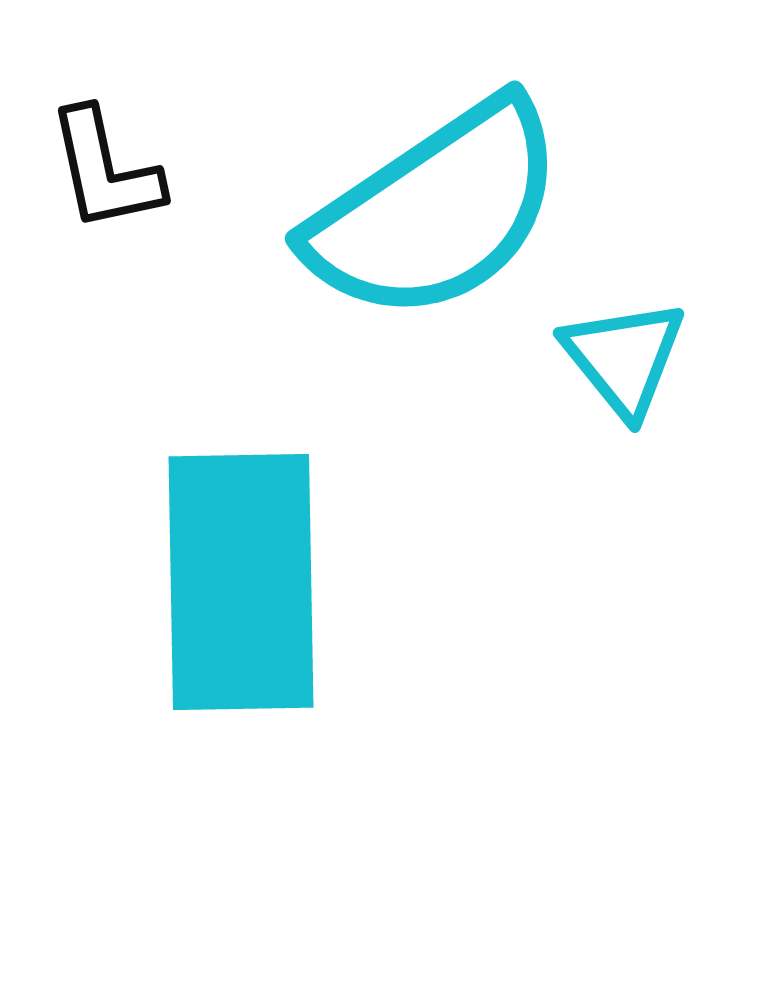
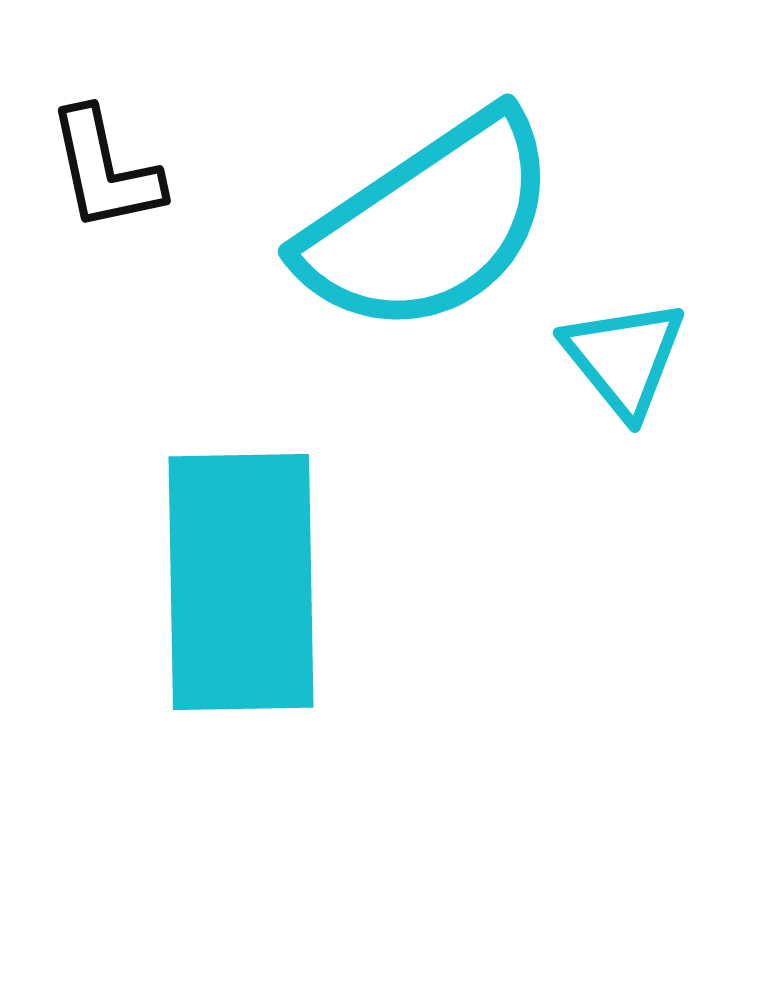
cyan semicircle: moved 7 px left, 13 px down
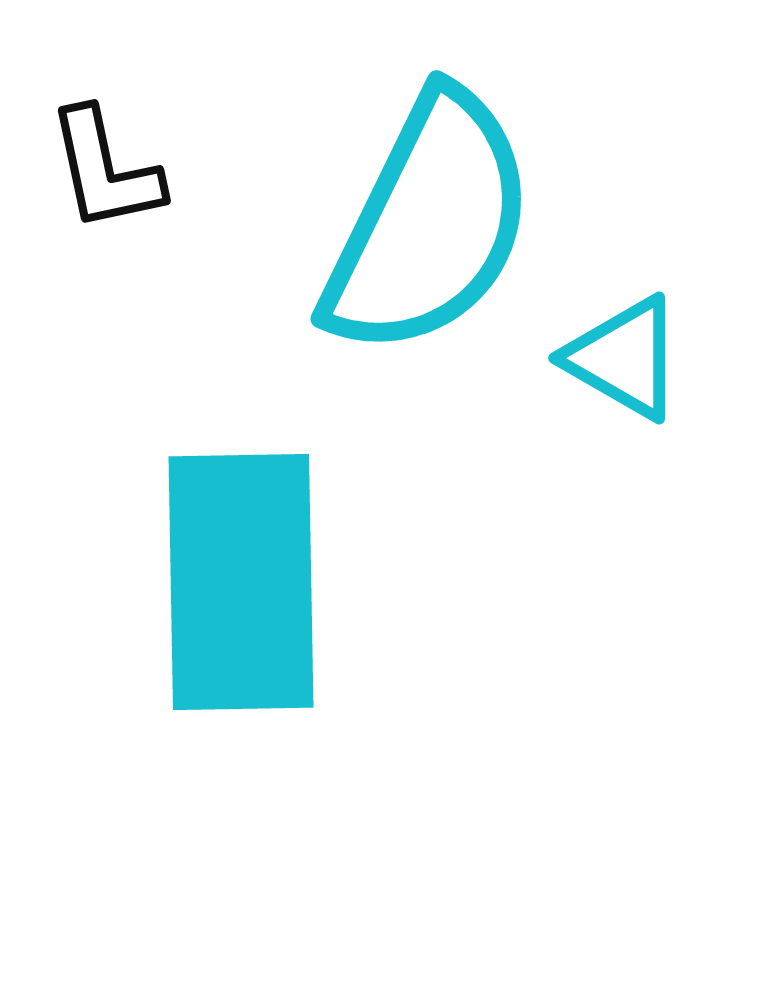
cyan semicircle: rotated 30 degrees counterclockwise
cyan triangle: rotated 21 degrees counterclockwise
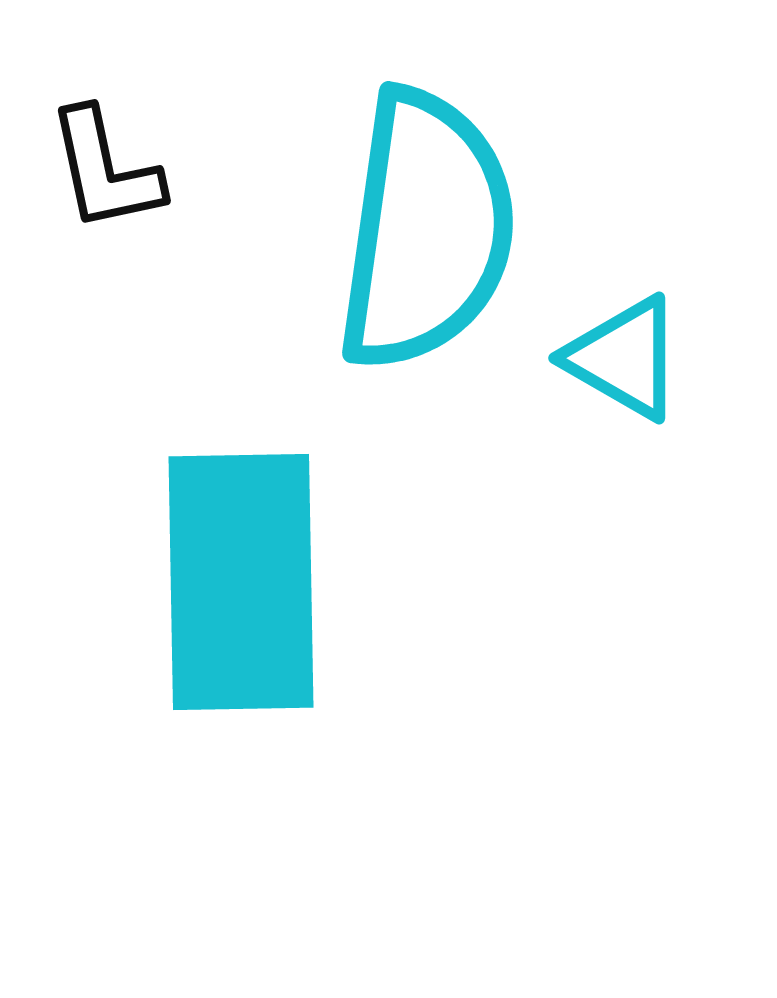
cyan semicircle: moved 3 px left, 6 px down; rotated 18 degrees counterclockwise
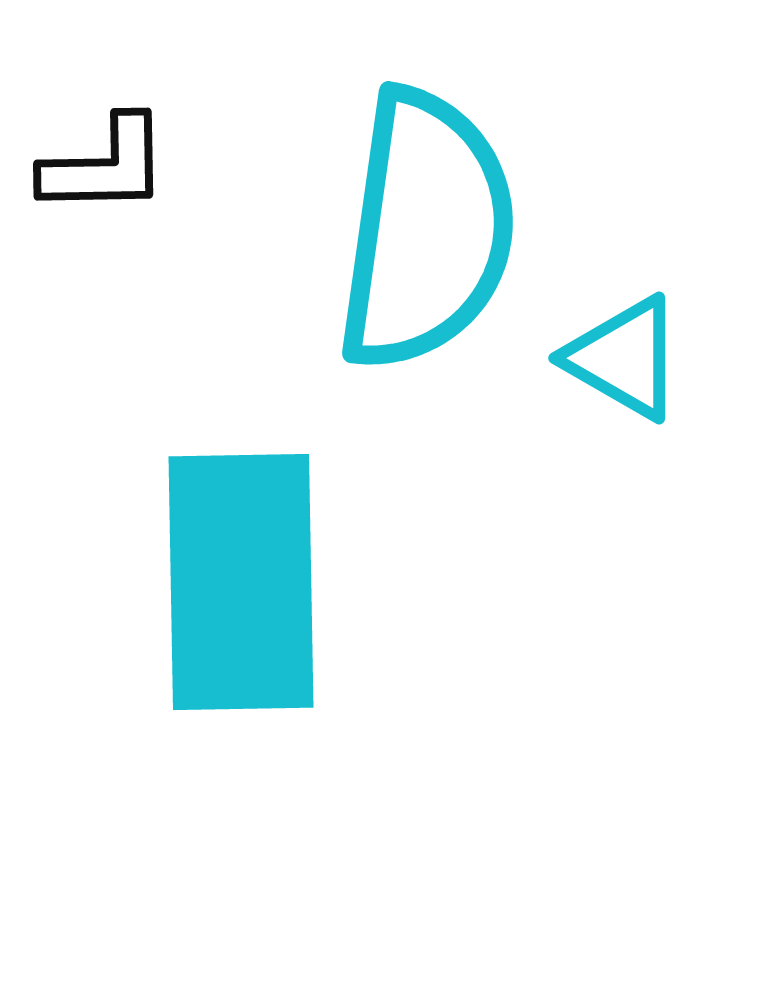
black L-shape: moved 4 px up; rotated 79 degrees counterclockwise
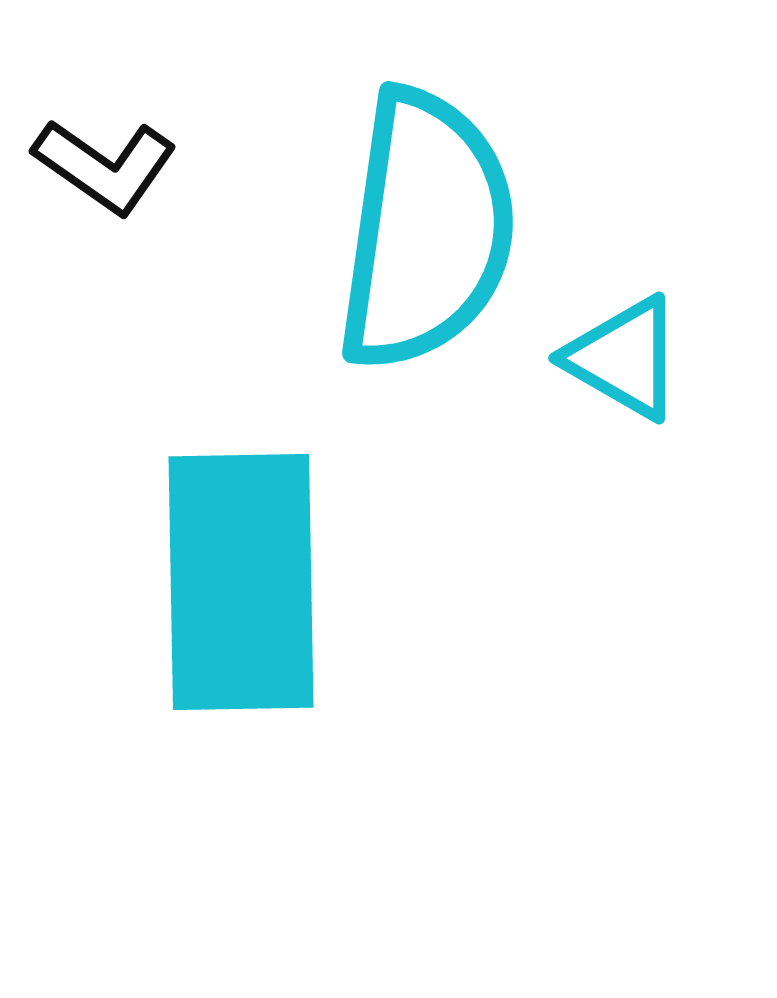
black L-shape: rotated 36 degrees clockwise
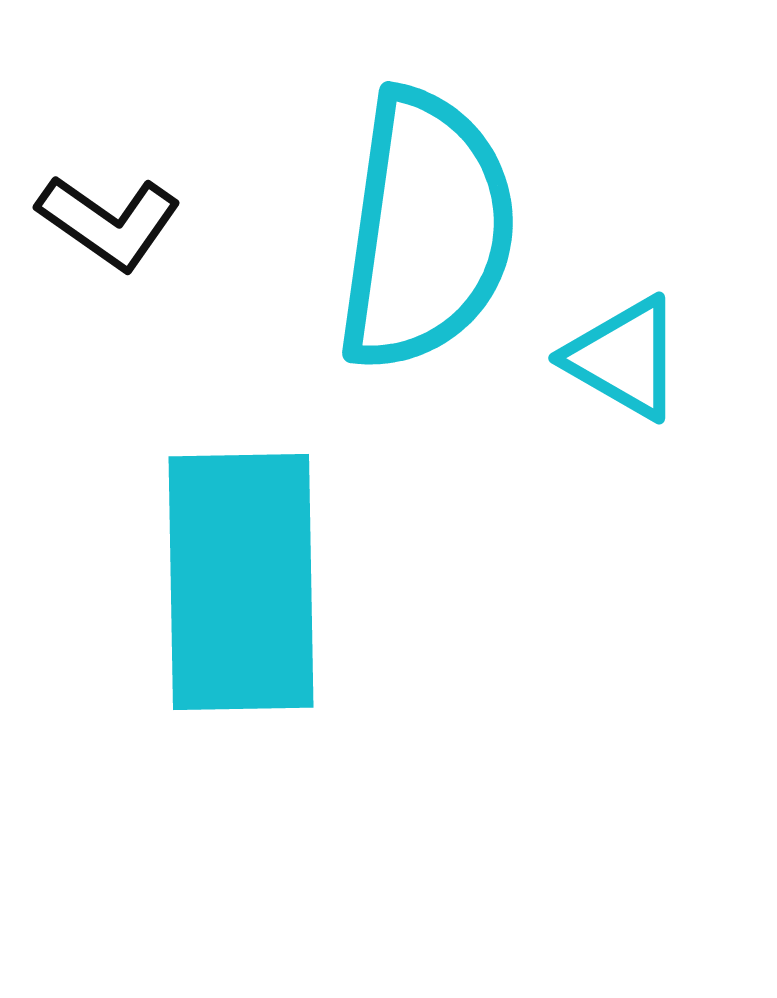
black L-shape: moved 4 px right, 56 px down
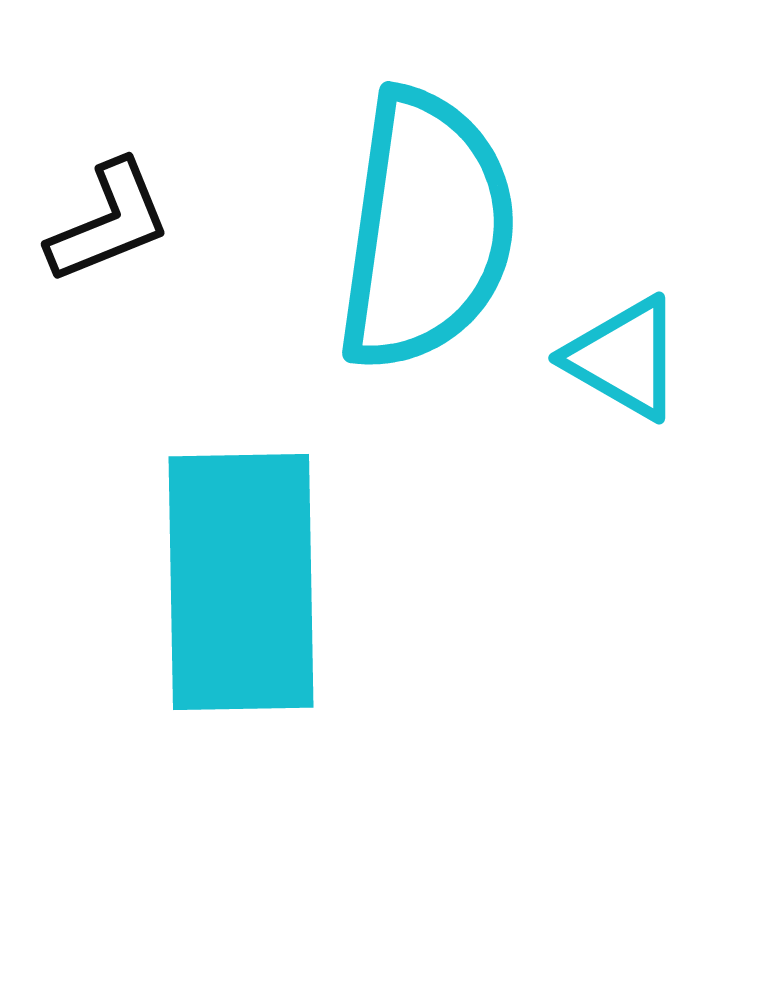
black L-shape: rotated 57 degrees counterclockwise
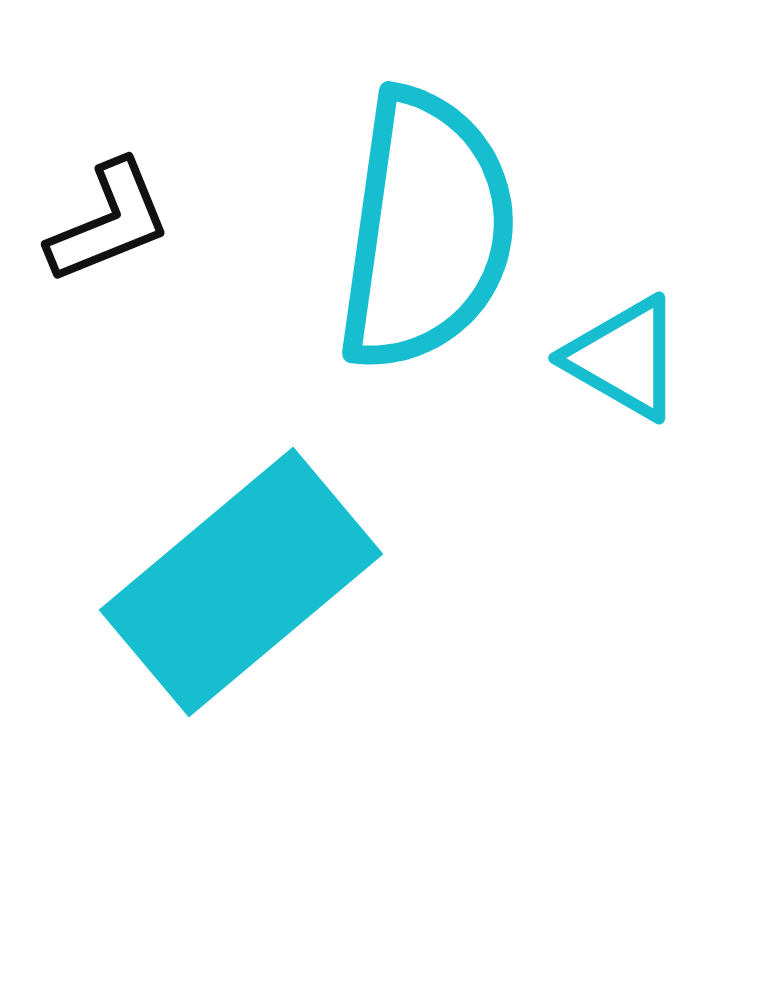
cyan rectangle: rotated 51 degrees clockwise
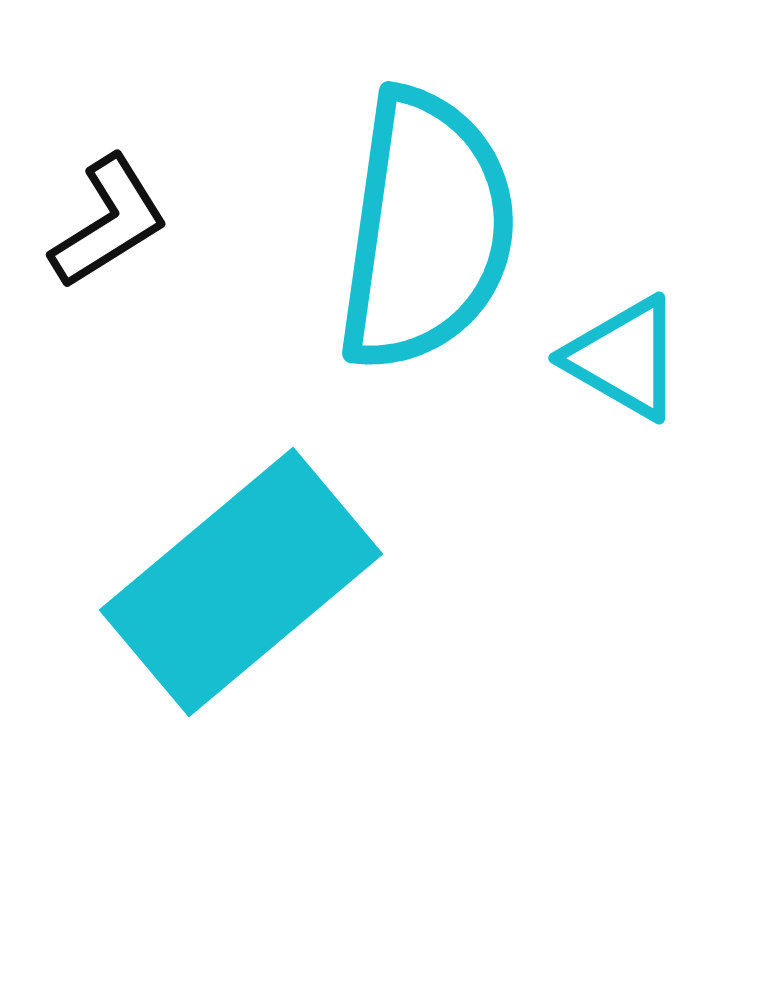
black L-shape: rotated 10 degrees counterclockwise
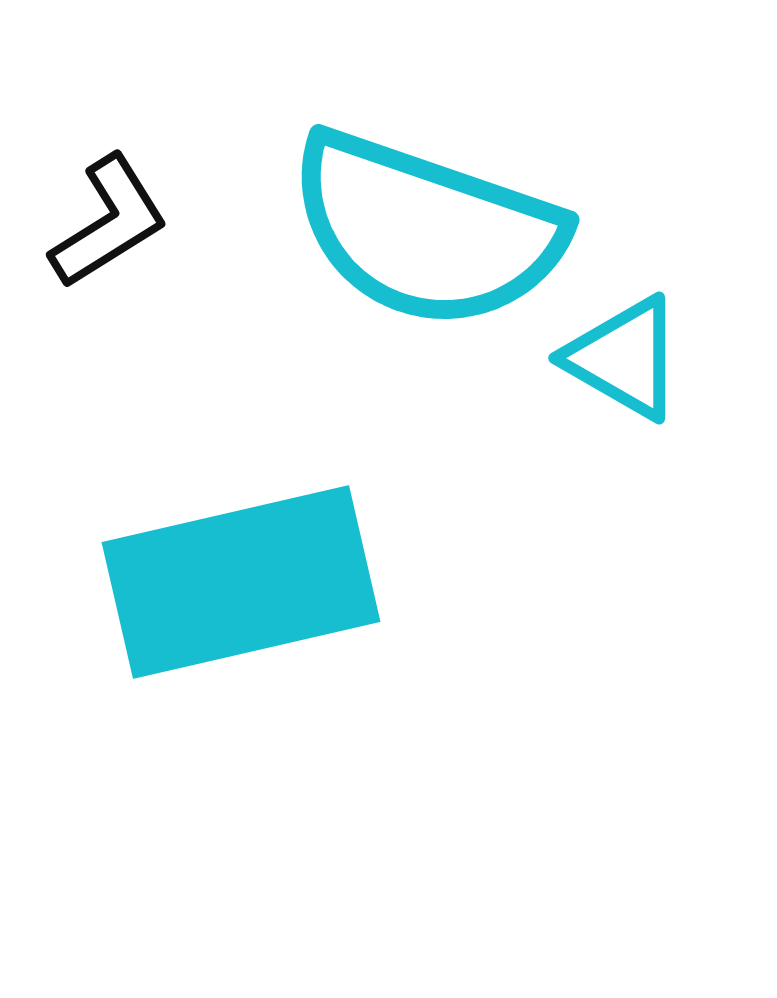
cyan semicircle: rotated 101 degrees clockwise
cyan rectangle: rotated 27 degrees clockwise
